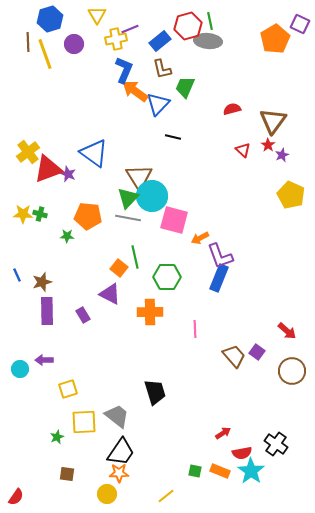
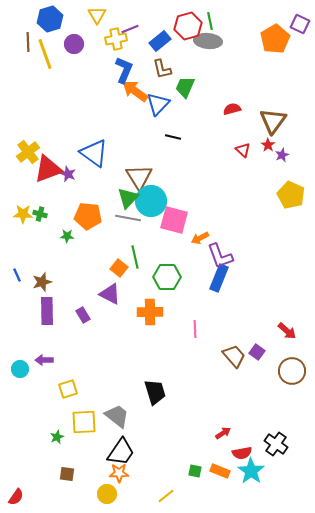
cyan circle at (152, 196): moved 1 px left, 5 px down
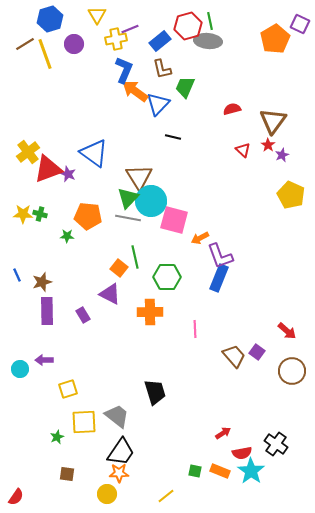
brown line at (28, 42): moved 3 px left, 2 px down; rotated 60 degrees clockwise
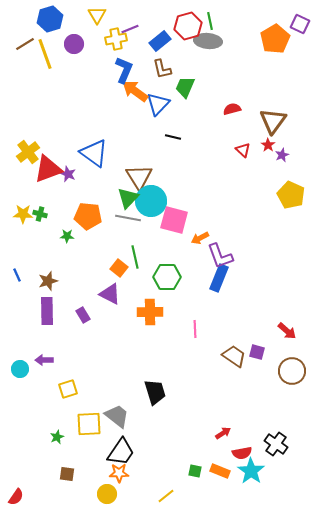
brown star at (42, 282): moved 6 px right, 1 px up
purple square at (257, 352): rotated 21 degrees counterclockwise
brown trapezoid at (234, 356): rotated 15 degrees counterclockwise
yellow square at (84, 422): moved 5 px right, 2 px down
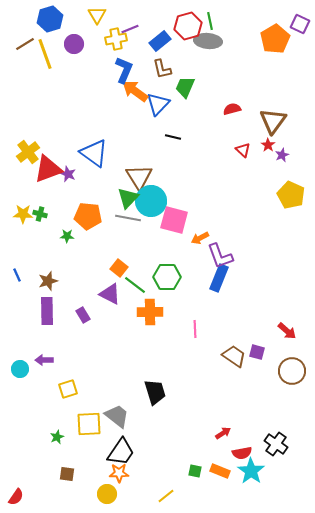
green line at (135, 257): moved 28 px down; rotated 40 degrees counterclockwise
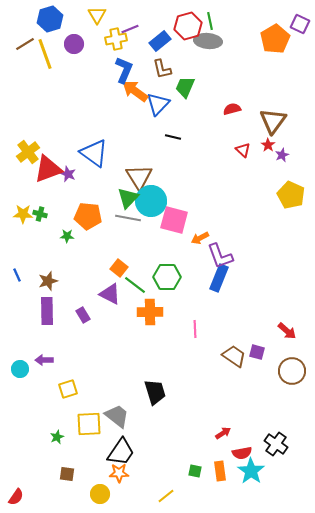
orange rectangle at (220, 471): rotated 60 degrees clockwise
yellow circle at (107, 494): moved 7 px left
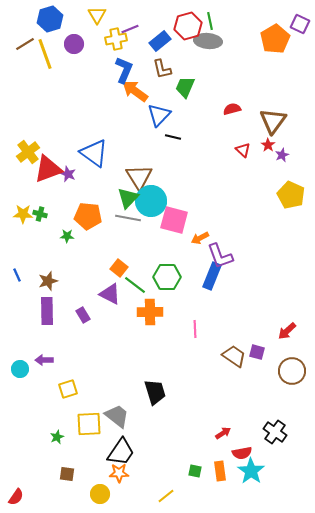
blue triangle at (158, 104): moved 1 px right, 11 px down
blue rectangle at (219, 278): moved 7 px left, 2 px up
red arrow at (287, 331): rotated 96 degrees clockwise
black cross at (276, 444): moved 1 px left, 12 px up
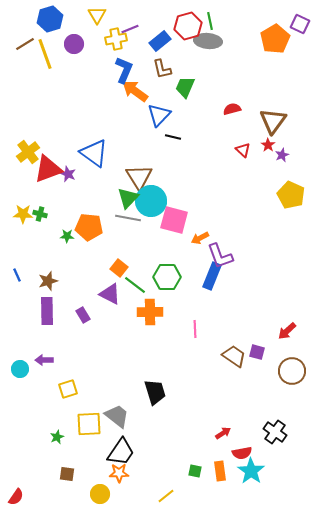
orange pentagon at (88, 216): moved 1 px right, 11 px down
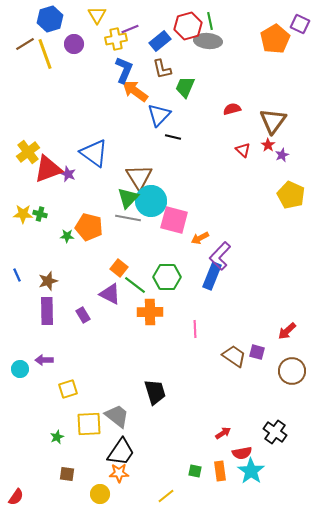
orange pentagon at (89, 227): rotated 8 degrees clockwise
purple L-shape at (220, 256): rotated 64 degrees clockwise
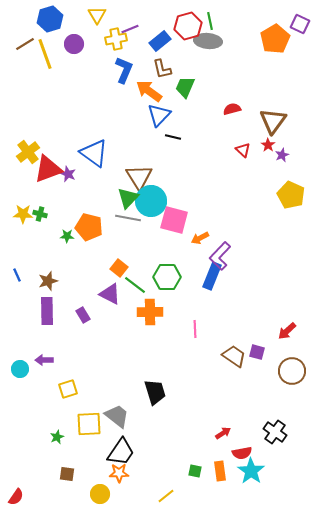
orange arrow at (135, 91): moved 14 px right
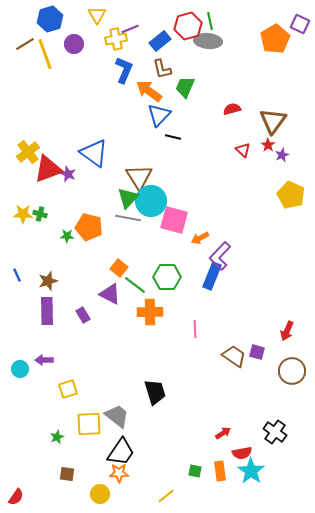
red arrow at (287, 331): rotated 24 degrees counterclockwise
